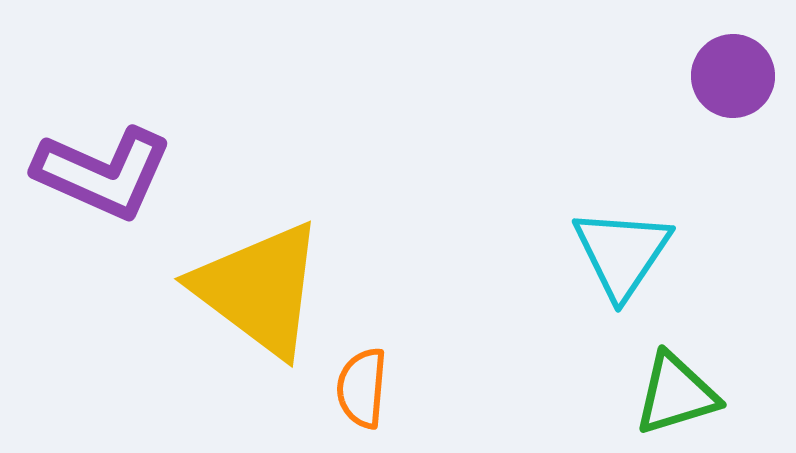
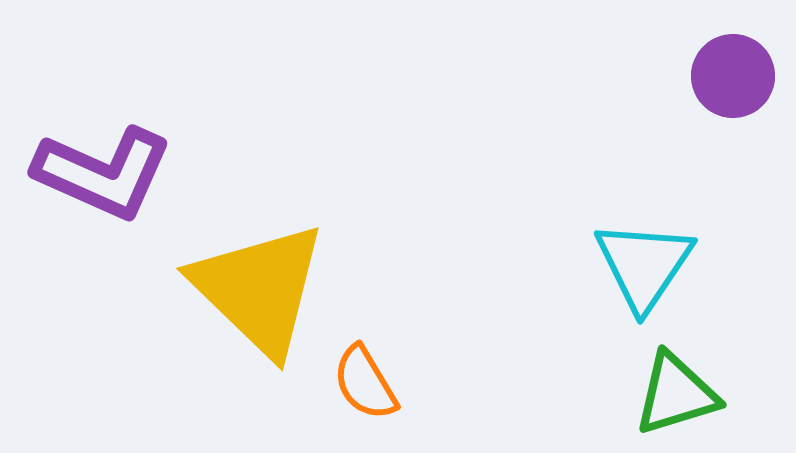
cyan triangle: moved 22 px right, 12 px down
yellow triangle: rotated 7 degrees clockwise
orange semicircle: moved 3 px right, 5 px up; rotated 36 degrees counterclockwise
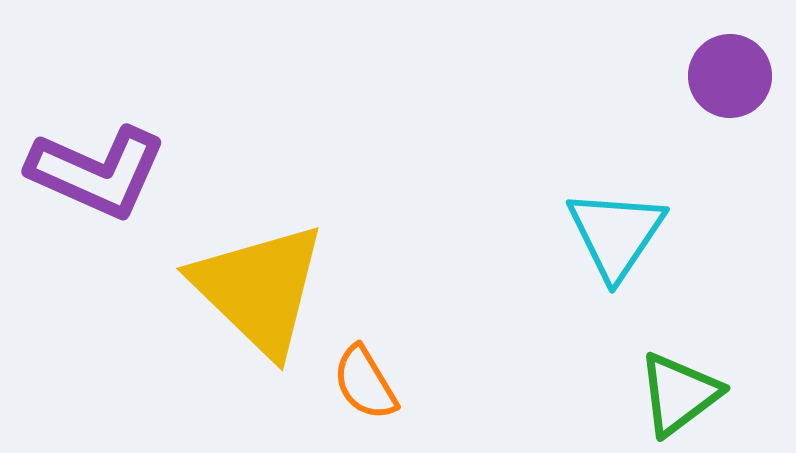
purple circle: moved 3 px left
purple L-shape: moved 6 px left, 1 px up
cyan triangle: moved 28 px left, 31 px up
green triangle: moved 3 px right; rotated 20 degrees counterclockwise
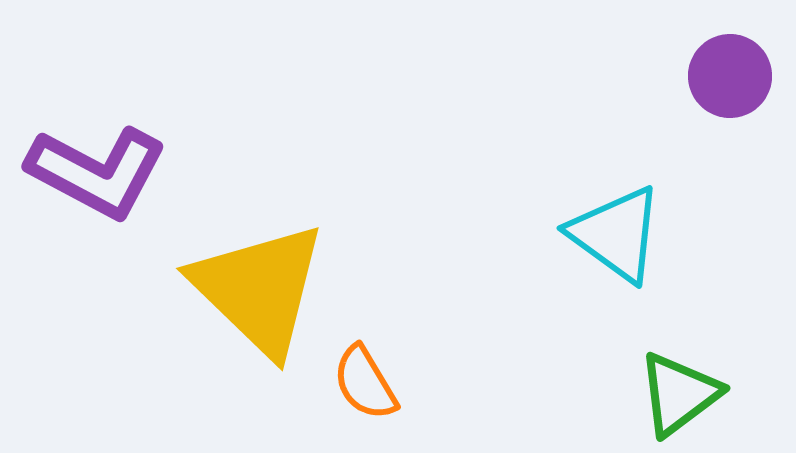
purple L-shape: rotated 4 degrees clockwise
cyan triangle: rotated 28 degrees counterclockwise
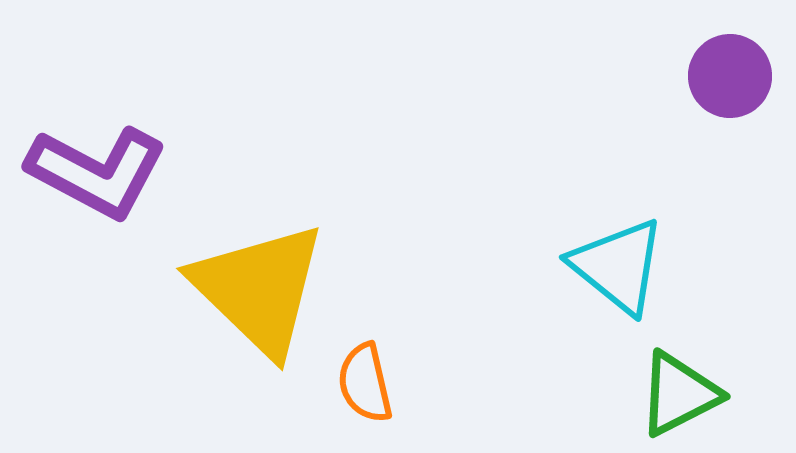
cyan triangle: moved 2 px right, 32 px down; rotated 3 degrees clockwise
orange semicircle: rotated 18 degrees clockwise
green triangle: rotated 10 degrees clockwise
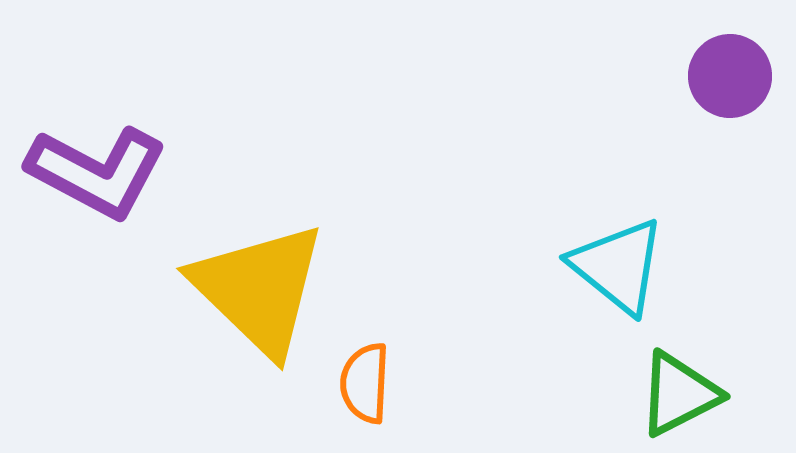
orange semicircle: rotated 16 degrees clockwise
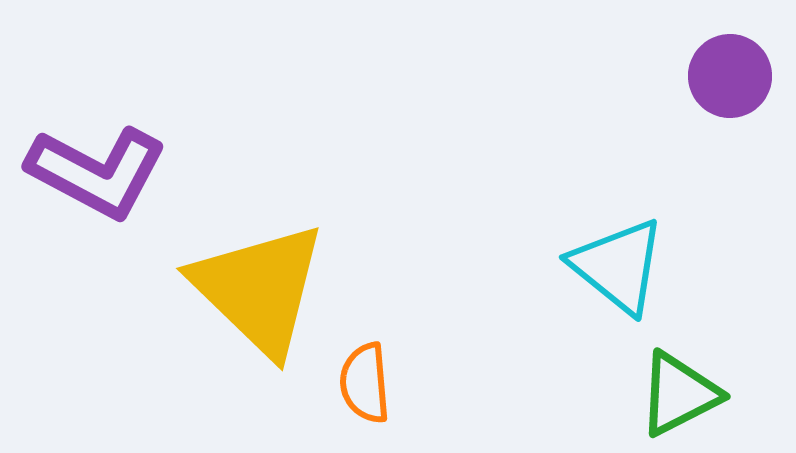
orange semicircle: rotated 8 degrees counterclockwise
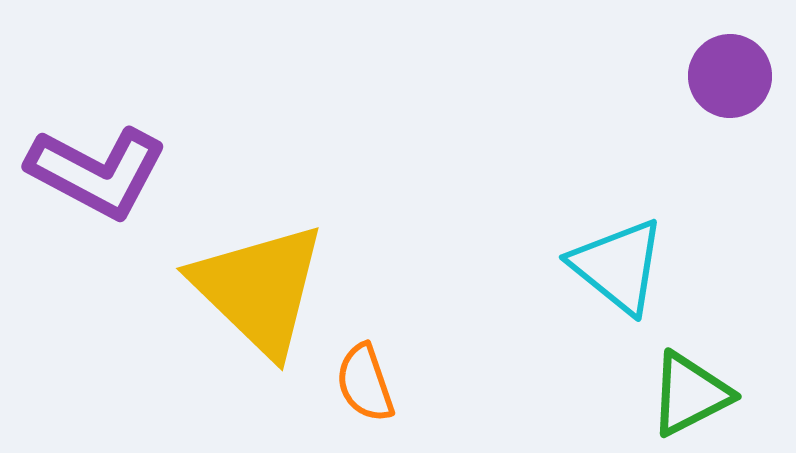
orange semicircle: rotated 14 degrees counterclockwise
green triangle: moved 11 px right
